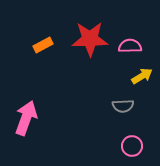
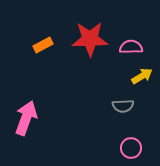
pink semicircle: moved 1 px right, 1 px down
pink circle: moved 1 px left, 2 px down
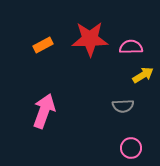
yellow arrow: moved 1 px right, 1 px up
pink arrow: moved 18 px right, 7 px up
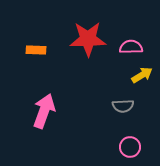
red star: moved 2 px left
orange rectangle: moved 7 px left, 5 px down; rotated 30 degrees clockwise
yellow arrow: moved 1 px left
pink circle: moved 1 px left, 1 px up
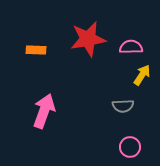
red star: rotated 9 degrees counterclockwise
yellow arrow: rotated 25 degrees counterclockwise
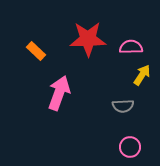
red star: rotated 9 degrees clockwise
orange rectangle: moved 1 px down; rotated 42 degrees clockwise
pink arrow: moved 15 px right, 18 px up
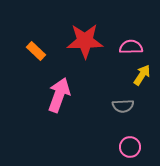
red star: moved 3 px left, 2 px down
pink arrow: moved 2 px down
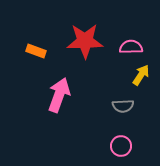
orange rectangle: rotated 24 degrees counterclockwise
yellow arrow: moved 1 px left
pink circle: moved 9 px left, 1 px up
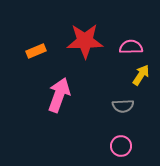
orange rectangle: rotated 42 degrees counterclockwise
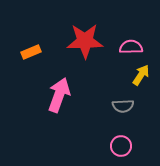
orange rectangle: moved 5 px left, 1 px down
